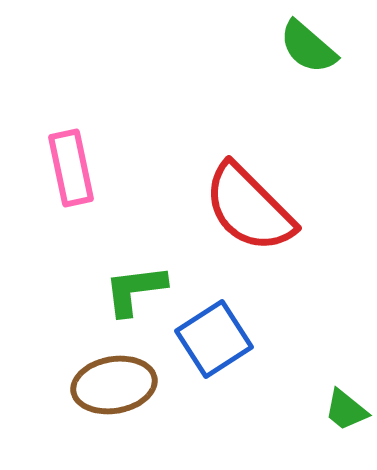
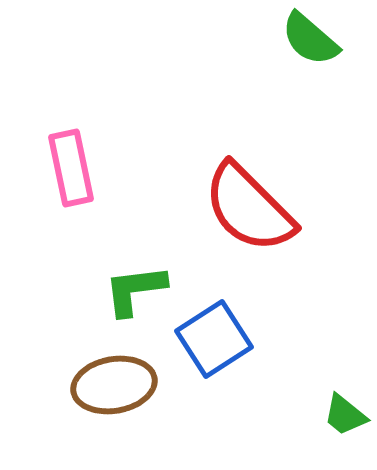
green semicircle: moved 2 px right, 8 px up
green trapezoid: moved 1 px left, 5 px down
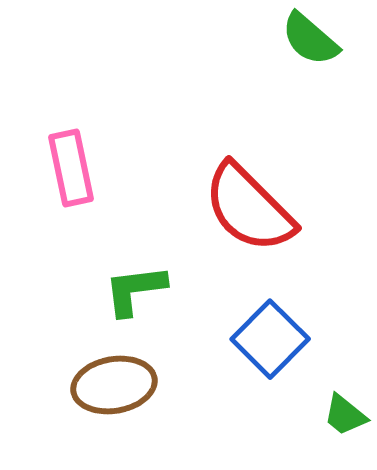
blue square: moved 56 px right; rotated 12 degrees counterclockwise
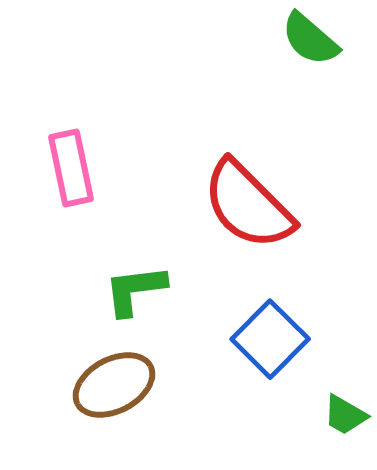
red semicircle: moved 1 px left, 3 px up
brown ellipse: rotated 18 degrees counterclockwise
green trapezoid: rotated 9 degrees counterclockwise
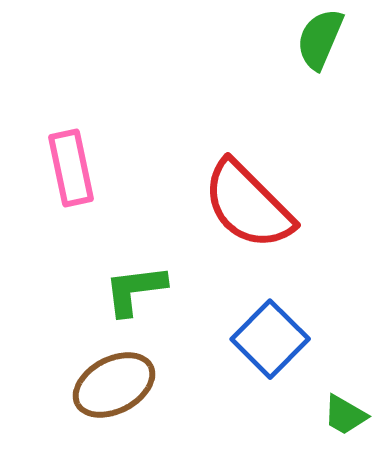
green semicircle: moved 10 px right; rotated 72 degrees clockwise
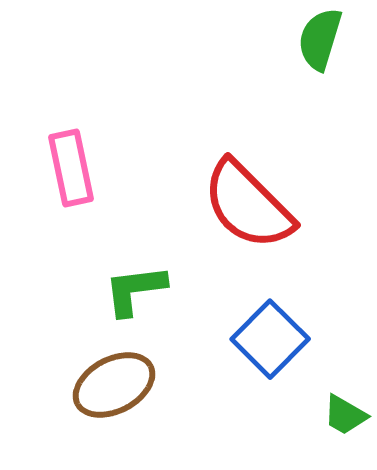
green semicircle: rotated 6 degrees counterclockwise
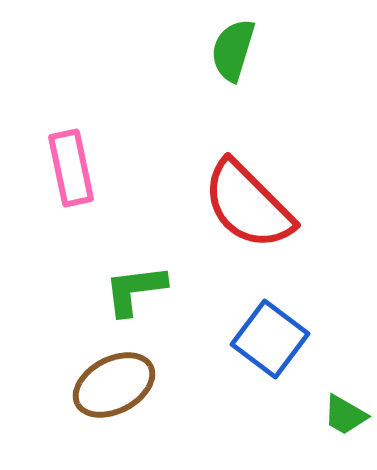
green semicircle: moved 87 px left, 11 px down
blue square: rotated 8 degrees counterclockwise
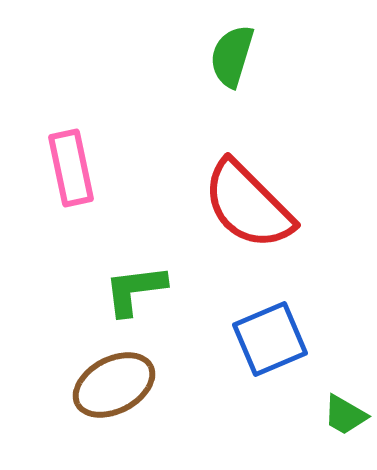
green semicircle: moved 1 px left, 6 px down
blue square: rotated 30 degrees clockwise
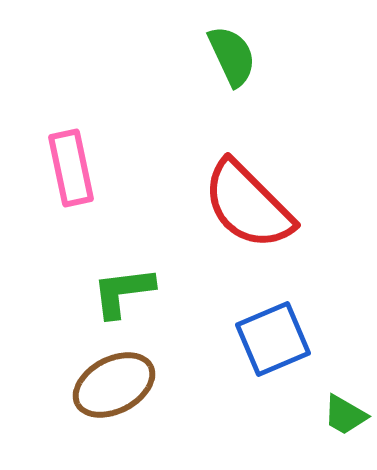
green semicircle: rotated 138 degrees clockwise
green L-shape: moved 12 px left, 2 px down
blue square: moved 3 px right
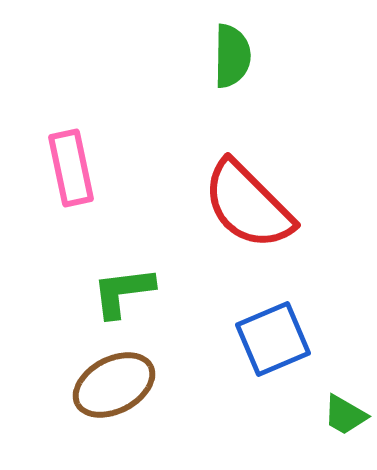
green semicircle: rotated 26 degrees clockwise
